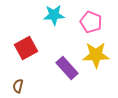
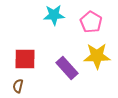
pink pentagon: rotated 10 degrees clockwise
red square: moved 1 px left, 11 px down; rotated 30 degrees clockwise
yellow star: moved 1 px right, 1 px down
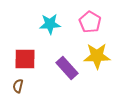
cyan star: moved 4 px left, 9 px down
pink pentagon: moved 1 px left
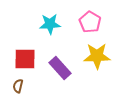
purple rectangle: moved 7 px left
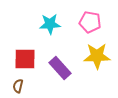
pink pentagon: rotated 20 degrees counterclockwise
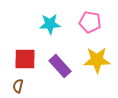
yellow star: moved 4 px down
purple rectangle: moved 2 px up
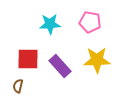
red square: moved 3 px right
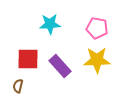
pink pentagon: moved 7 px right, 6 px down
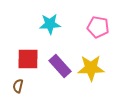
pink pentagon: moved 1 px right, 1 px up
yellow star: moved 6 px left, 8 px down
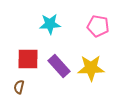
pink pentagon: moved 1 px up
purple rectangle: moved 1 px left
brown semicircle: moved 1 px right, 1 px down
